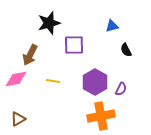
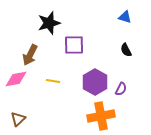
blue triangle: moved 13 px right, 9 px up; rotated 32 degrees clockwise
brown triangle: rotated 14 degrees counterclockwise
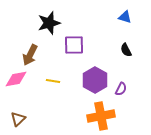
purple hexagon: moved 2 px up
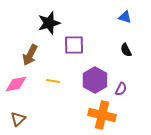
pink diamond: moved 5 px down
orange cross: moved 1 px right, 1 px up; rotated 24 degrees clockwise
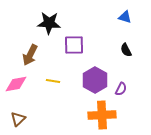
black star: rotated 20 degrees clockwise
orange cross: rotated 16 degrees counterclockwise
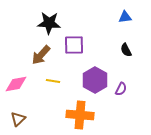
blue triangle: rotated 24 degrees counterclockwise
brown arrow: moved 11 px right; rotated 15 degrees clockwise
orange cross: moved 22 px left; rotated 8 degrees clockwise
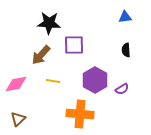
black semicircle: rotated 24 degrees clockwise
purple semicircle: moved 1 px right; rotated 32 degrees clockwise
orange cross: moved 1 px up
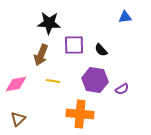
black semicircle: moved 25 px left; rotated 40 degrees counterclockwise
brown arrow: rotated 20 degrees counterclockwise
purple hexagon: rotated 20 degrees counterclockwise
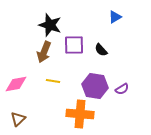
blue triangle: moved 10 px left; rotated 24 degrees counterclockwise
black star: moved 1 px right, 2 px down; rotated 15 degrees clockwise
brown arrow: moved 3 px right, 3 px up
purple hexagon: moved 6 px down
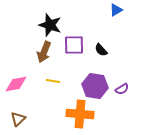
blue triangle: moved 1 px right, 7 px up
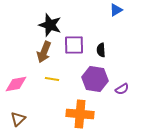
black semicircle: rotated 40 degrees clockwise
yellow line: moved 1 px left, 2 px up
purple hexagon: moved 7 px up
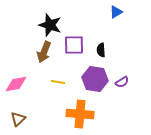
blue triangle: moved 2 px down
yellow line: moved 6 px right, 3 px down
purple semicircle: moved 7 px up
